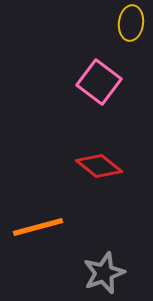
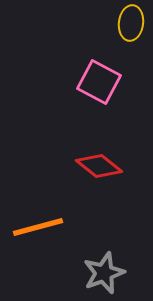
pink square: rotated 9 degrees counterclockwise
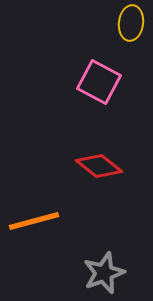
orange line: moved 4 px left, 6 px up
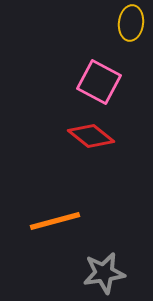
red diamond: moved 8 px left, 30 px up
orange line: moved 21 px right
gray star: rotated 12 degrees clockwise
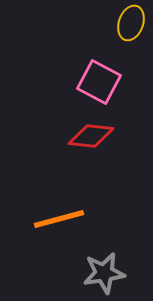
yellow ellipse: rotated 12 degrees clockwise
red diamond: rotated 33 degrees counterclockwise
orange line: moved 4 px right, 2 px up
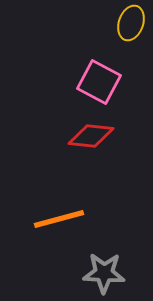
gray star: rotated 12 degrees clockwise
